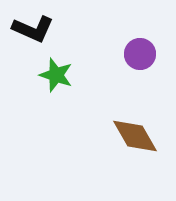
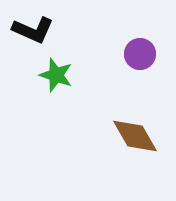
black L-shape: moved 1 px down
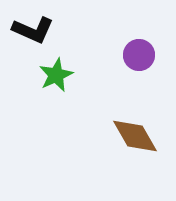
purple circle: moved 1 px left, 1 px down
green star: rotated 28 degrees clockwise
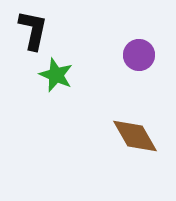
black L-shape: rotated 102 degrees counterclockwise
green star: rotated 24 degrees counterclockwise
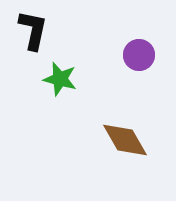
green star: moved 4 px right, 4 px down; rotated 8 degrees counterclockwise
brown diamond: moved 10 px left, 4 px down
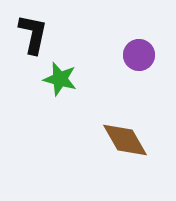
black L-shape: moved 4 px down
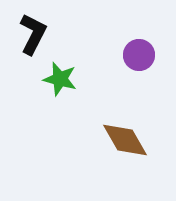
black L-shape: rotated 15 degrees clockwise
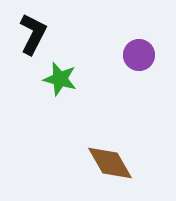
brown diamond: moved 15 px left, 23 px down
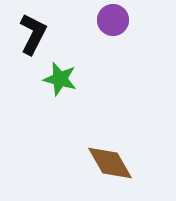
purple circle: moved 26 px left, 35 px up
